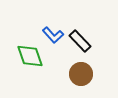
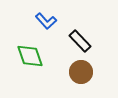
blue L-shape: moved 7 px left, 14 px up
brown circle: moved 2 px up
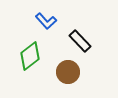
green diamond: rotated 72 degrees clockwise
brown circle: moved 13 px left
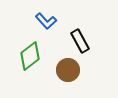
black rectangle: rotated 15 degrees clockwise
brown circle: moved 2 px up
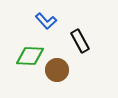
green diamond: rotated 40 degrees clockwise
brown circle: moved 11 px left
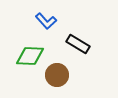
black rectangle: moved 2 px left, 3 px down; rotated 30 degrees counterclockwise
brown circle: moved 5 px down
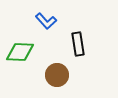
black rectangle: rotated 50 degrees clockwise
green diamond: moved 10 px left, 4 px up
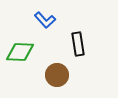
blue L-shape: moved 1 px left, 1 px up
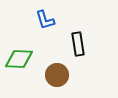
blue L-shape: rotated 25 degrees clockwise
green diamond: moved 1 px left, 7 px down
